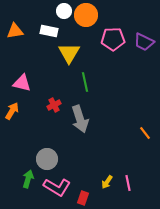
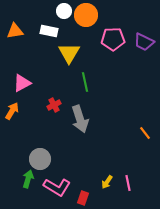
pink triangle: rotated 42 degrees counterclockwise
gray circle: moved 7 px left
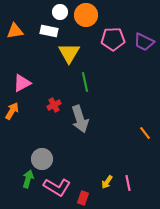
white circle: moved 4 px left, 1 px down
gray circle: moved 2 px right
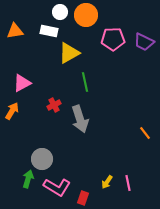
yellow triangle: rotated 30 degrees clockwise
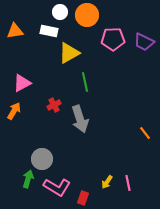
orange circle: moved 1 px right
orange arrow: moved 2 px right
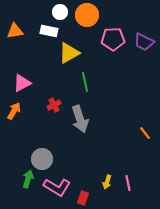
yellow arrow: rotated 16 degrees counterclockwise
